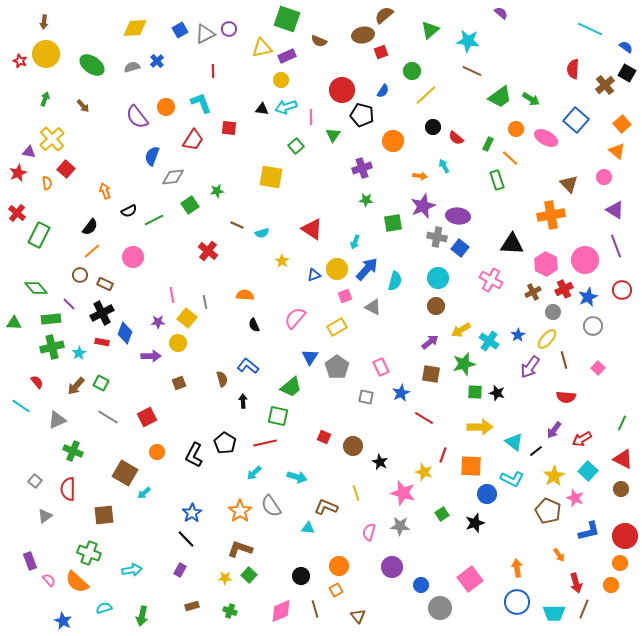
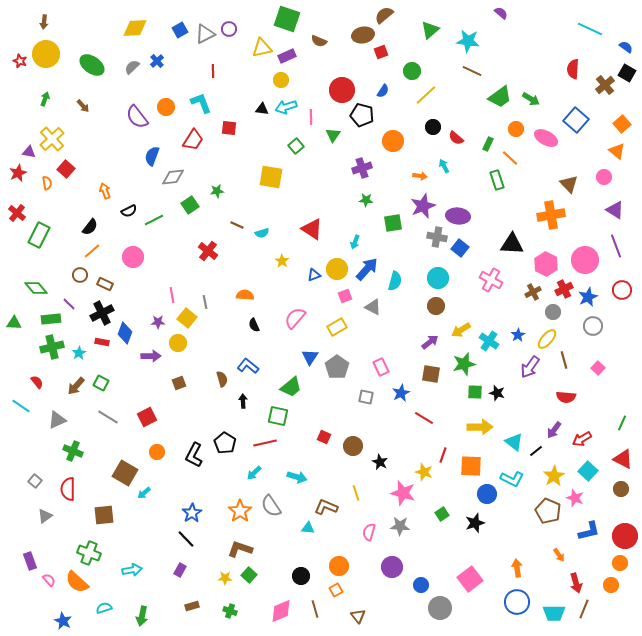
gray semicircle at (132, 67): rotated 28 degrees counterclockwise
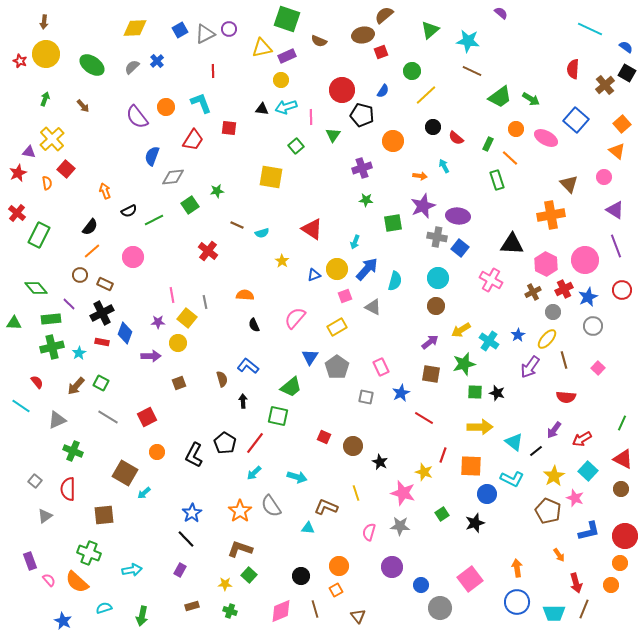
red line at (265, 443): moved 10 px left; rotated 40 degrees counterclockwise
yellow star at (225, 578): moved 6 px down
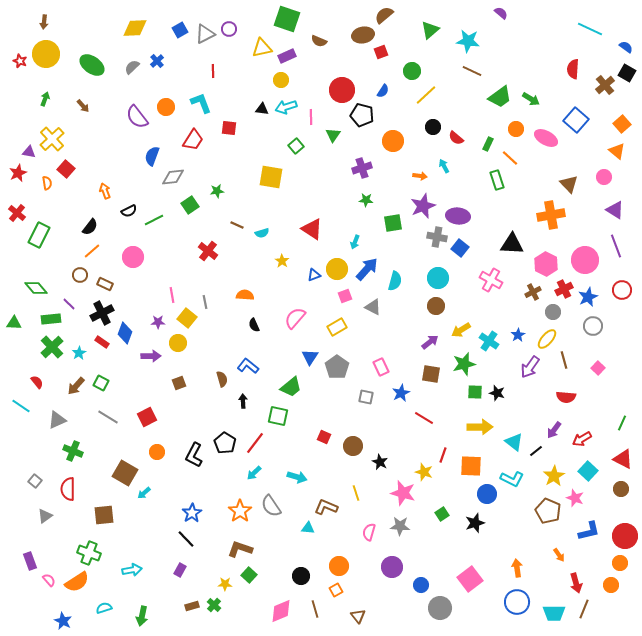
red rectangle at (102, 342): rotated 24 degrees clockwise
green cross at (52, 347): rotated 30 degrees counterclockwise
orange semicircle at (77, 582): rotated 75 degrees counterclockwise
green cross at (230, 611): moved 16 px left, 6 px up; rotated 24 degrees clockwise
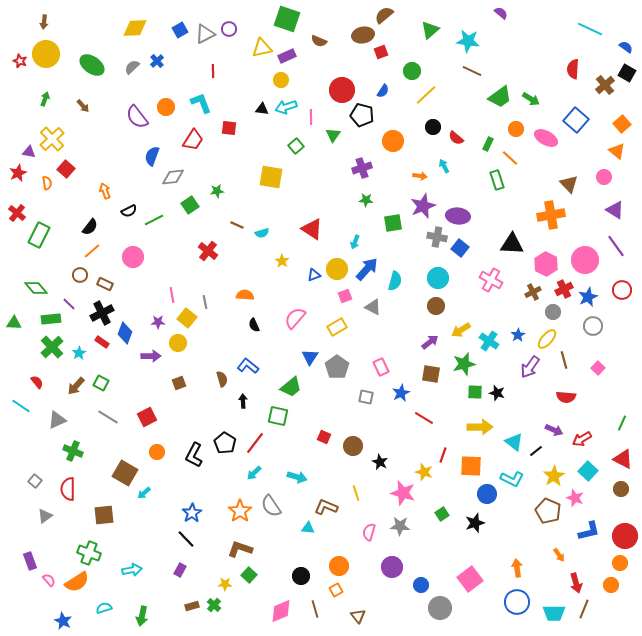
purple line at (616, 246): rotated 15 degrees counterclockwise
purple arrow at (554, 430): rotated 102 degrees counterclockwise
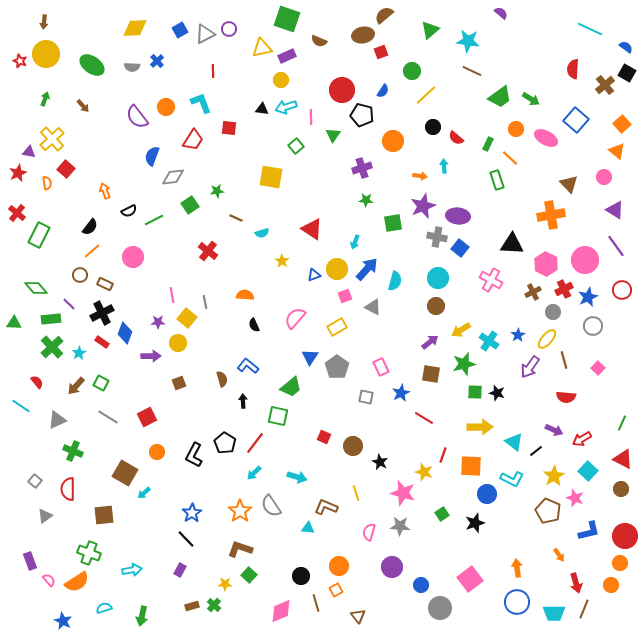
gray semicircle at (132, 67): rotated 133 degrees counterclockwise
cyan arrow at (444, 166): rotated 24 degrees clockwise
brown line at (237, 225): moved 1 px left, 7 px up
brown line at (315, 609): moved 1 px right, 6 px up
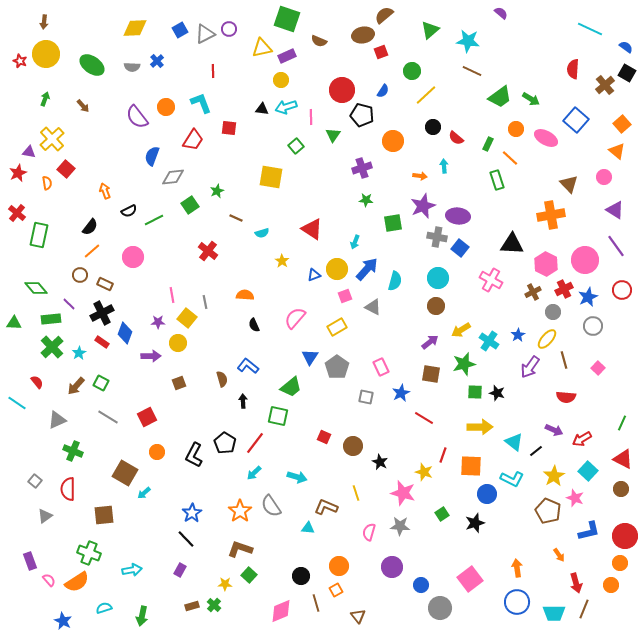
green star at (217, 191): rotated 16 degrees counterclockwise
green rectangle at (39, 235): rotated 15 degrees counterclockwise
cyan line at (21, 406): moved 4 px left, 3 px up
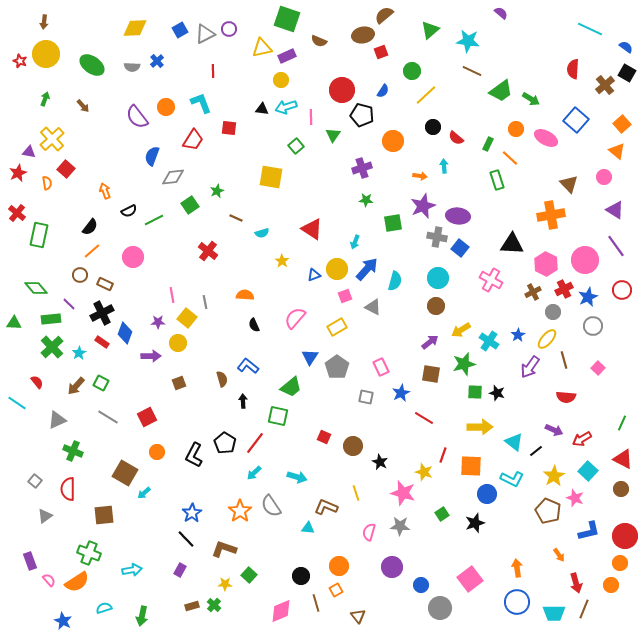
green trapezoid at (500, 97): moved 1 px right, 6 px up
brown L-shape at (240, 549): moved 16 px left
